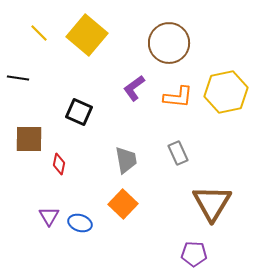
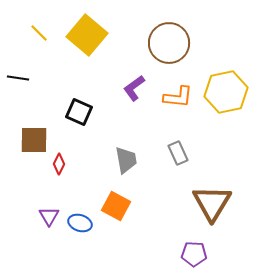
brown square: moved 5 px right, 1 px down
red diamond: rotated 15 degrees clockwise
orange square: moved 7 px left, 2 px down; rotated 16 degrees counterclockwise
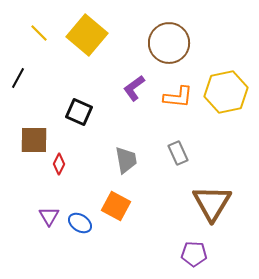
black line: rotated 70 degrees counterclockwise
blue ellipse: rotated 15 degrees clockwise
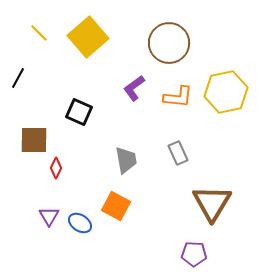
yellow square: moved 1 px right, 2 px down; rotated 9 degrees clockwise
red diamond: moved 3 px left, 4 px down
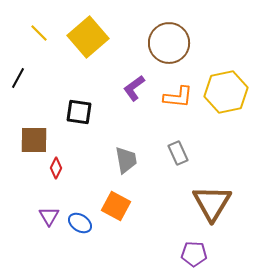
black square: rotated 16 degrees counterclockwise
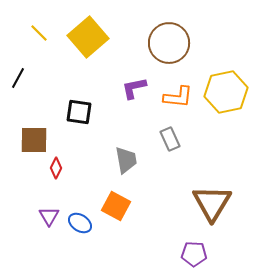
purple L-shape: rotated 24 degrees clockwise
gray rectangle: moved 8 px left, 14 px up
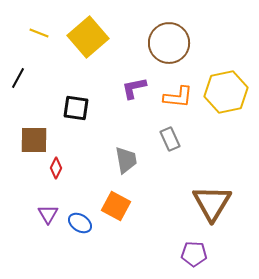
yellow line: rotated 24 degrees counterclockwise
black square: moved 3 px left, 4 px up
purple triangle: moved 1 px left, 2 px up
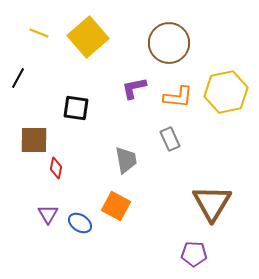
red diamond: rotated 15 degrees counterclockwise
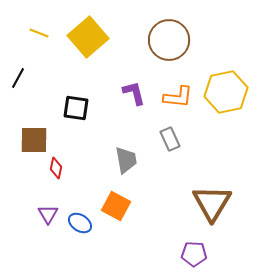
brown circle: moved 3 px up
purple L-shape: moved 5 px down; rotated 88 degrees clockwise
